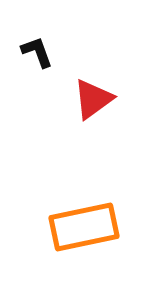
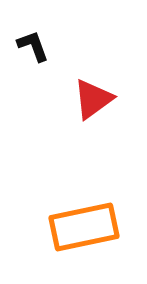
black L-shape: moved 4 px left, 6 px up
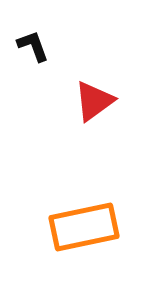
red triangle: moved 1 px right, 2 px down
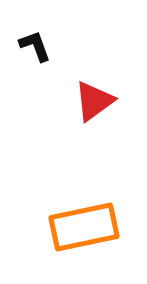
black L-shape: moved 2 px right
